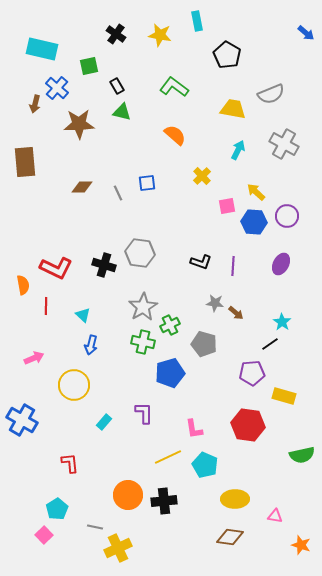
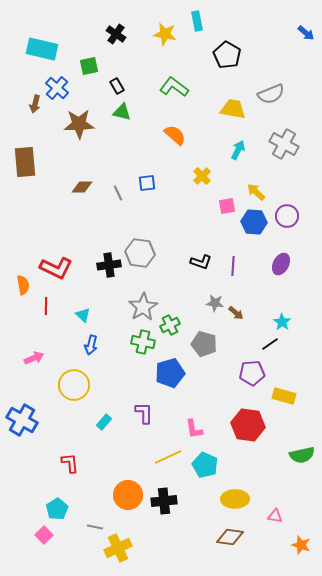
yellow star at (160, 35): moved 5 px right, 1 px up
black cross at (104, 265): moved 5 px right; rotated 25 degrees counterclockwise
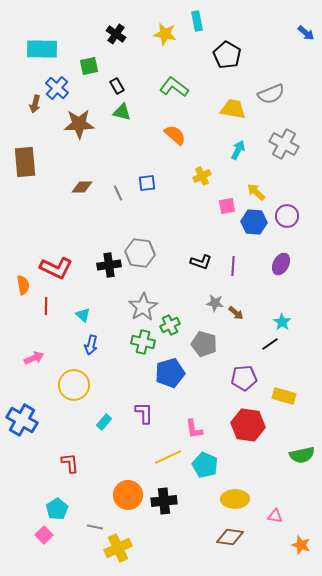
cyan rectangle at (42, 49): rotated 12 degrees counterclockwise
yellow cross at (202, 176): rotated 18 degrees clockwise
purple pentagon at (252, 373): moved 8 px left, 5 px down
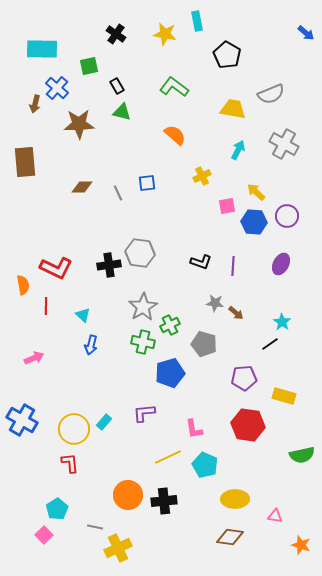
yellow circle at (74, 385): moved 44 px down
purple L-shape at (144, 413): rotated 95 degrees counterclockwise
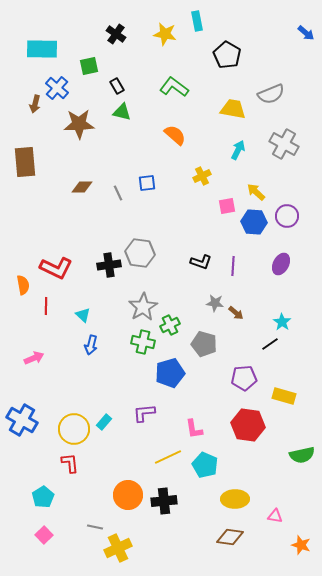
cyan pentagon at (57, 509): moved 14 px left, 12 px up
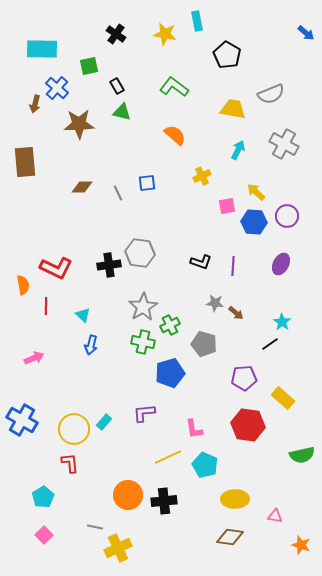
yellow rectangle at (284, 396): moved 1 px left, 2 px down; rotated 25 degrees clockwise
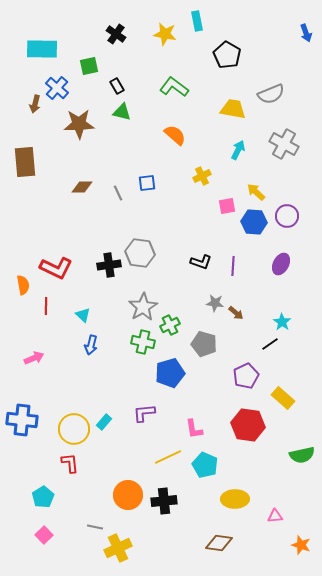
blue arrow at (306, 33): rotated 30 degrees clockwise
purple pentagon at (244, 378): moved 2 px right, 2 px up; rotated 20 degrees counterclockwise
blue cross at (22, 420): rotated 24 degrees counterclockwise
pink triangle at (275, 516): rotated 14 degrees counterclockwise
brown diamond at (230, 537): moved 11 px left, 6 px down
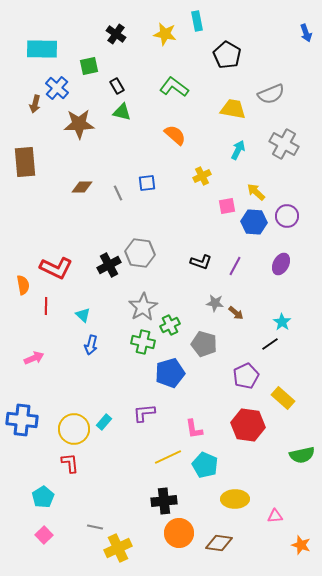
black cross at (109, 265): rotated 20 degrees counterclockwise
purple line at (233, 266): moved 2 px right; rotated 24 degrees clockwise
orange circle at (128, 495): moved 51 px right, 38 px down
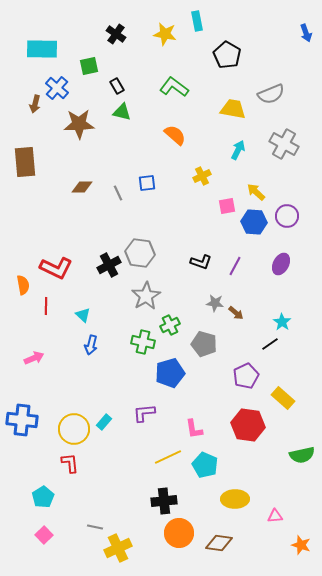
gray star at (143, 307): moved 3 px right, 11 px up
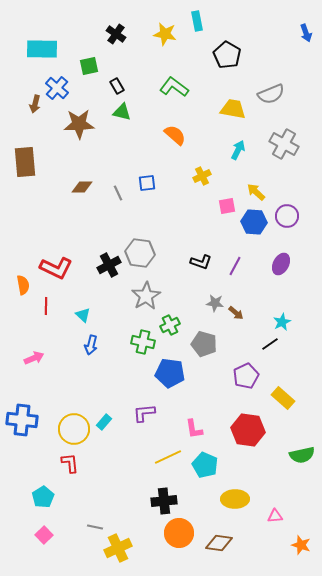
cyan star at (282, 322): rotated 12 degrees clockwise
blue pentagon at (170, 373): rotated 24 degrees clockwise
red hexagon at (248, 425): moved 5 px down
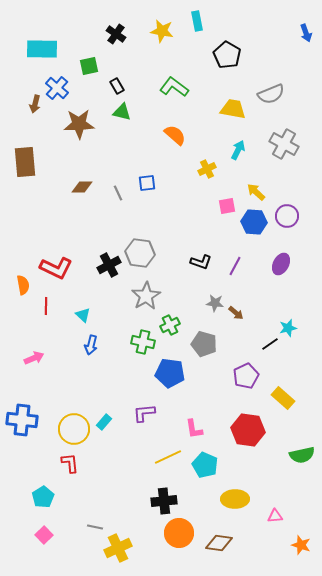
yellow star at (165, 34): moved 3 px left, 3 px up
yellow cross at (202, 176): moved 5 px right, 7 px up
cyan star at (282, 322): moved 6 px right, 6 px down; rotated 12 degrees clockwise
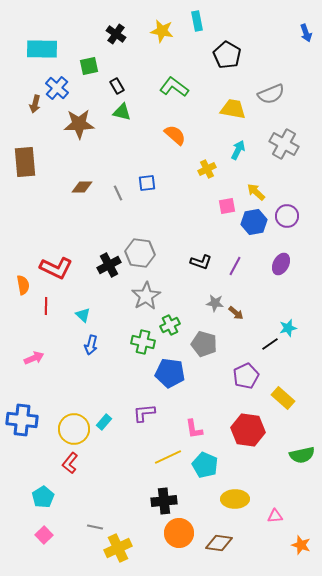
blue hexagon at (254, 222): rotated 15 degrees counterclockwise
red L-shape at (70, 463): rotated 135 degrees counterclockwise
